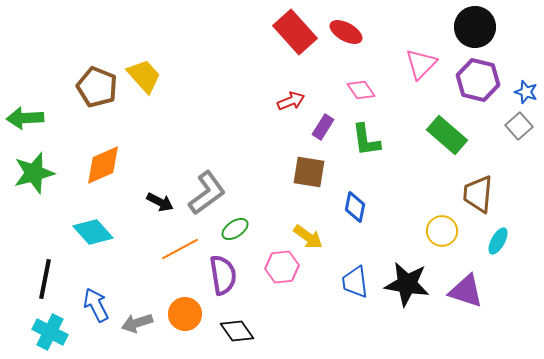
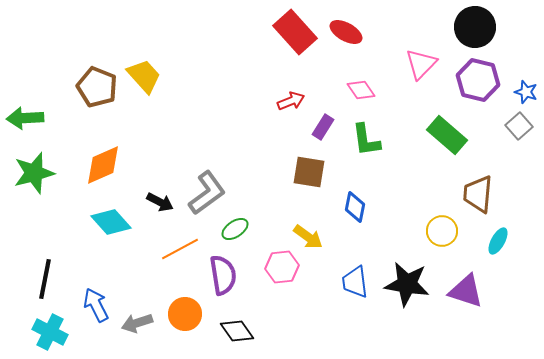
cyan diamond: moved 18 px right, 10 px up
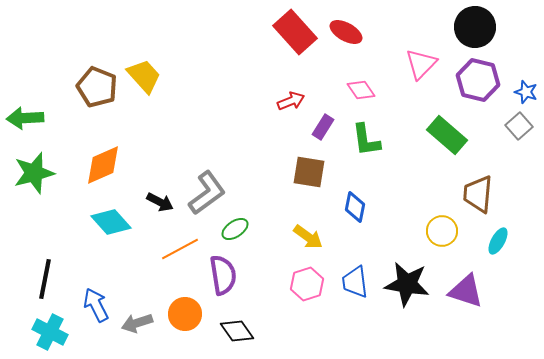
pink hexagon: moved 25 px right, 17 px down; rotated 12 degrees counterclockwise
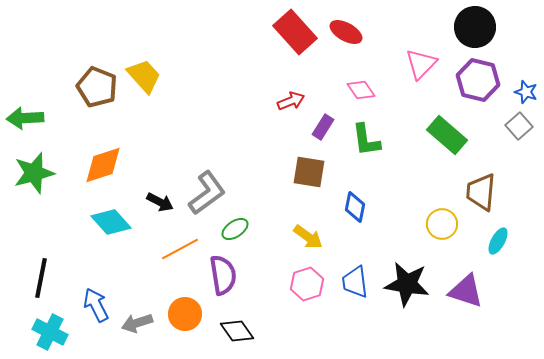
orange diamond: rotated 6 degrees clockwise
brown trapezoid: moved 3 px right, 2 px up
yellow circle: moved 7 px up
black line: moved 4 px left, 1 px up
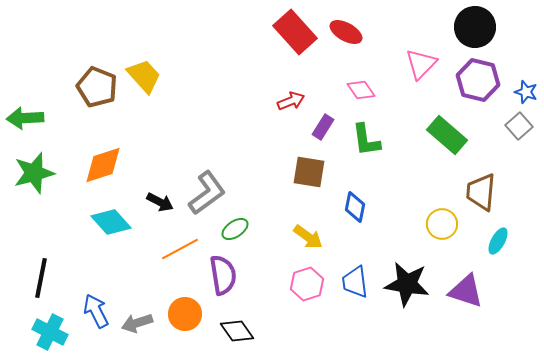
blue arrow: moved 6 px down
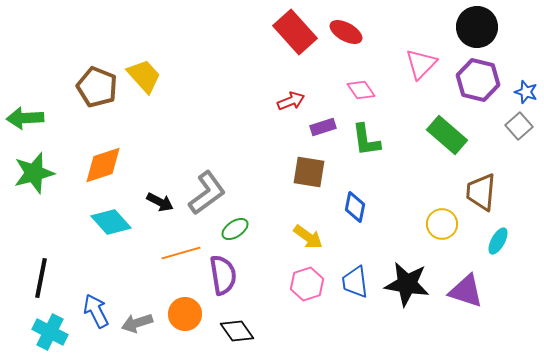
black circle: moved 2 px right
purple rectangle: rotated 40 degrees clockwise
orange line: moved 1 px right, 4 px down; rotated 12 degrees clockwise
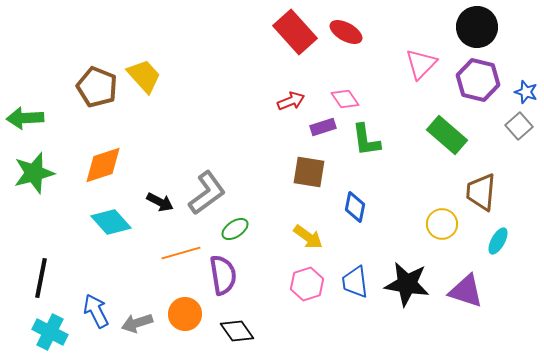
pink diamond: moved 16 px left, 9 px down
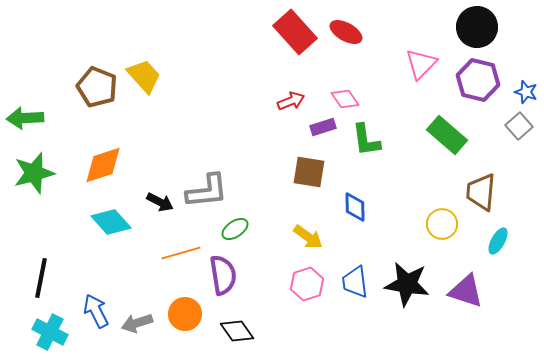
gray L-shape: moved 2 px up; rotated 30 degrees clockwise
blue diamond: rotated 12 degrees counterclockwise
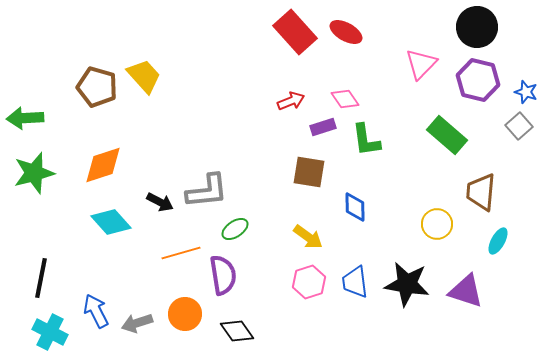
brown pentagon: rotated 6 degrees counterclockwise
yellow circle: moved 5 px left
pink hexagon: moved 2 px right, 2 px up
